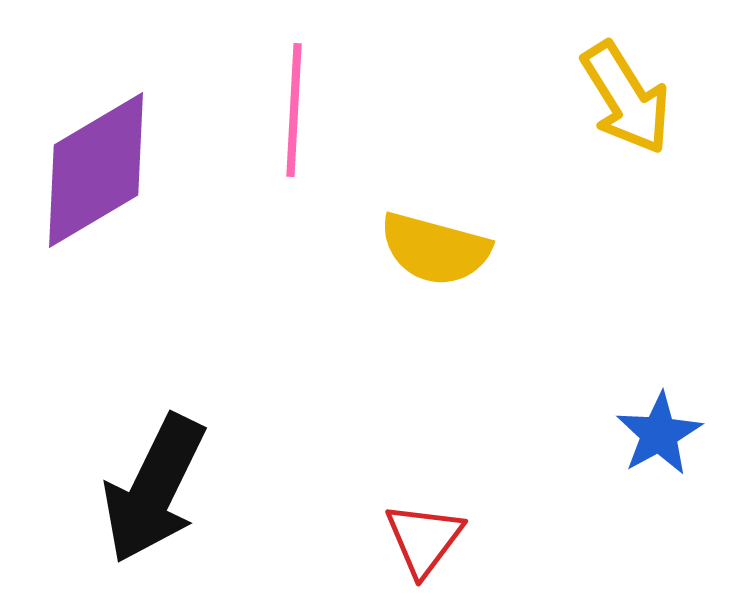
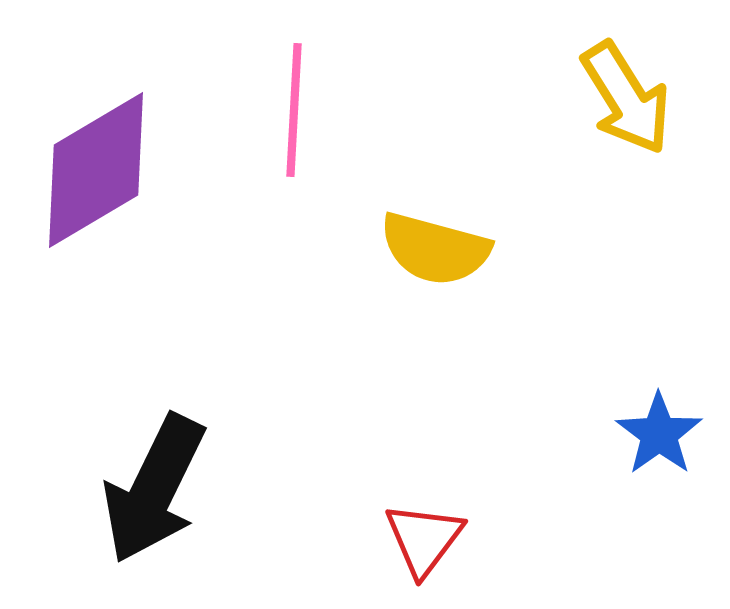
blue star: rotated 6 degrees counterclockwise
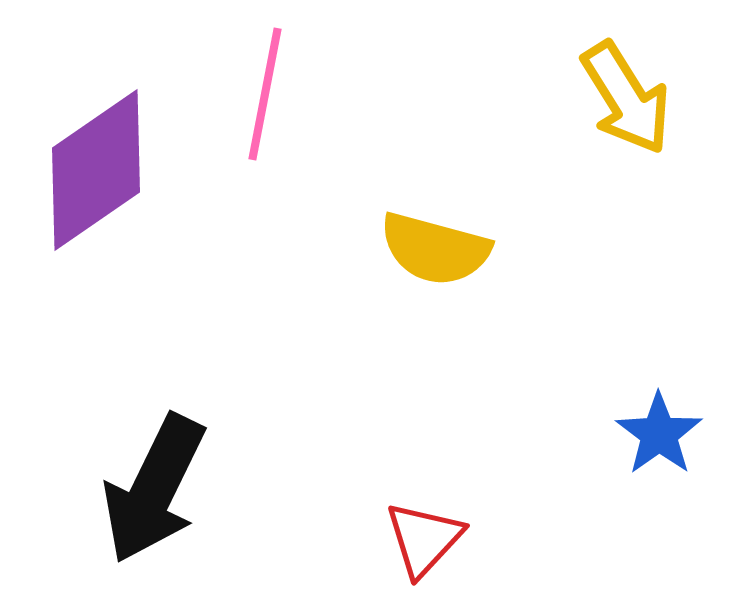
pink line: moved 29 px left, 16 px up; rotated 8 degrees clockwise
purple diamond: rotated 4 degrees counterclockwise
red triangle: rotated 6 degrees clockwise
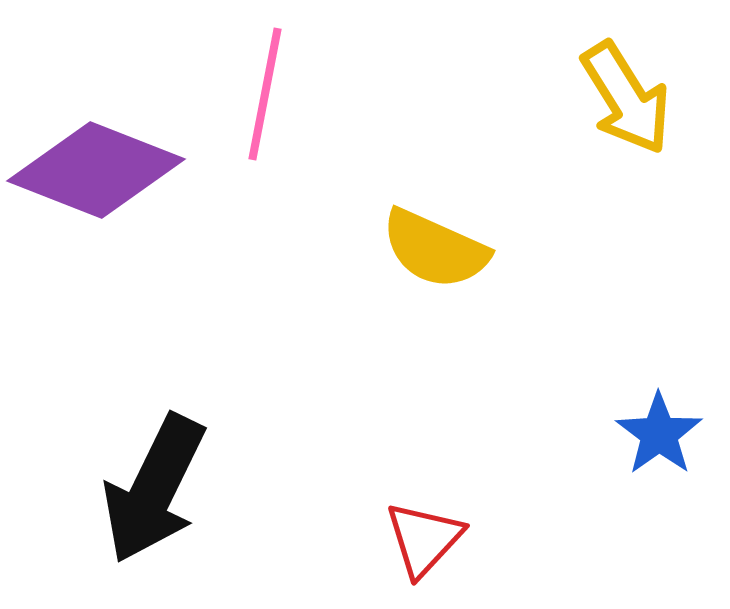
purple diamond: rotated 56 degrees clockwise
yellow semicircle: rotated 9 degrees clockwise
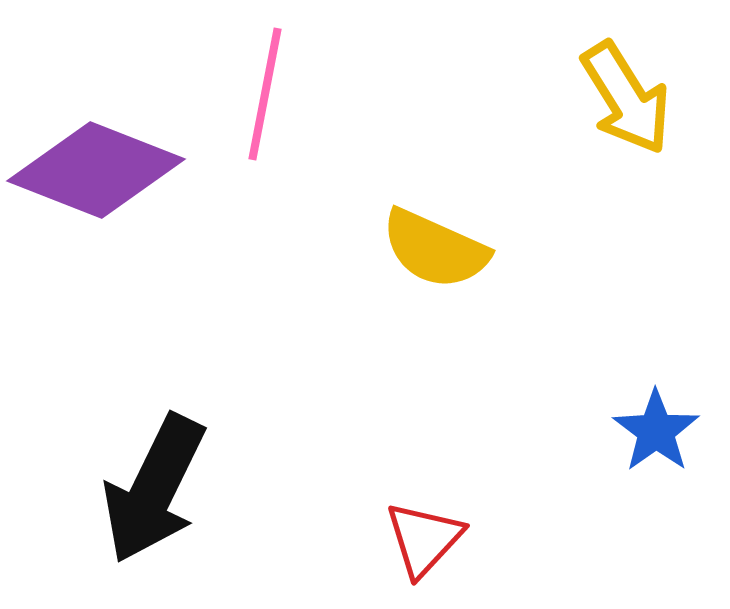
blue star: moved 3 px left, 3 px up
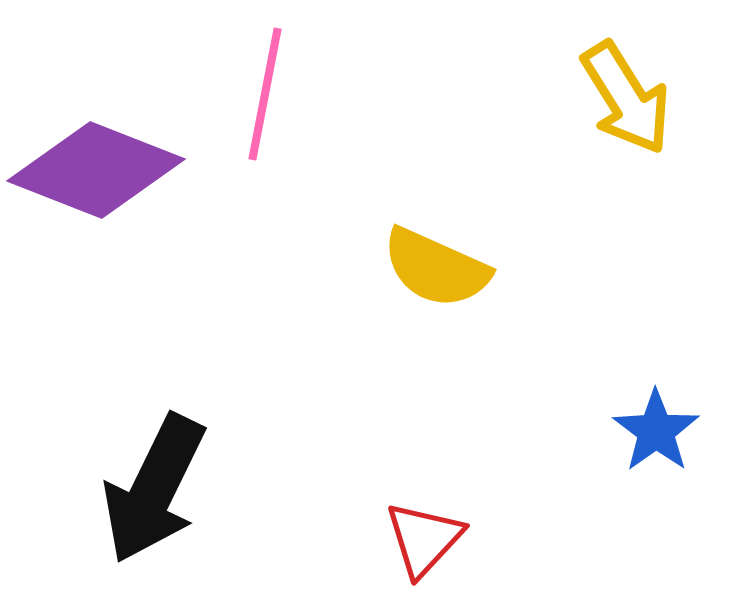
yellow semicircle: moved 1 px right, 19 px down
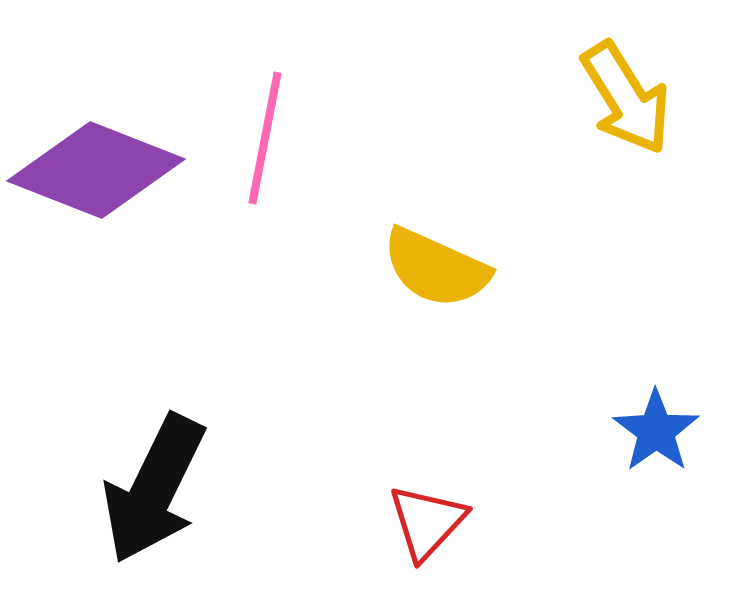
pink line: moved 44 px down
red triangle: moved 3 px right, 17 px up
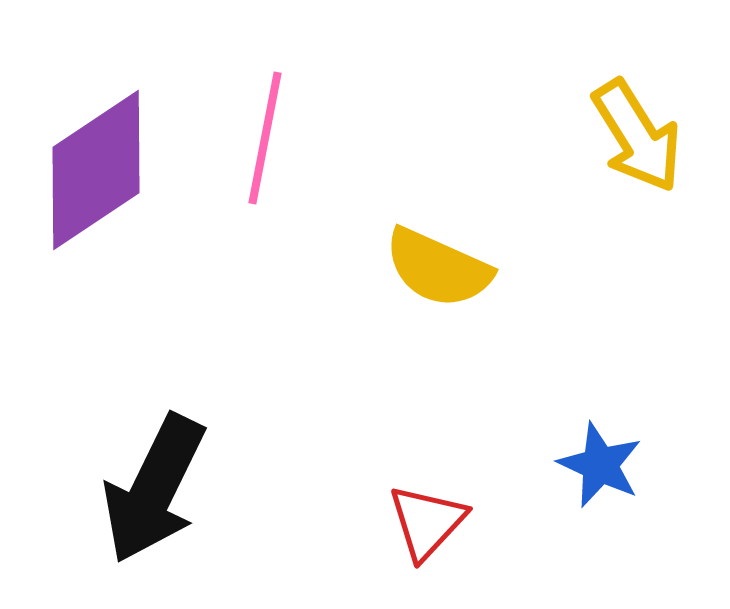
yellow arrow: moved 11 px right, 38 px down
purple diamond: rotated 55 degrees counterclockwise
yellow semicircle: moved 2 px right
blue star: moved 56 px left, 34 px down; rotated 12 degrees counterclockwise
